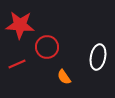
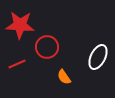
white ellipse: rotated 15 degrees clockwise
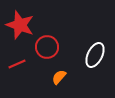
red star: rotated 16 degrees clockwise
white ellipse: moved 3 px left, 2 px up
orange semicircle: moved 5 px left; rotated 77 degrees clockwise
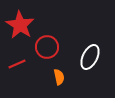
red star: rotated 12 degrees clockwise
white ellipse: moved 5 px left, 2 px down
orange semicircle: rotated 126 degrees clockwise
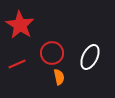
red circle: moved 5 px right, 6 px down
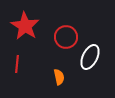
red star: moved 5 px right, 1 px down
red circle: moved 14 px right, 16 px up
red line: rotated 60 degrees counterclockwise
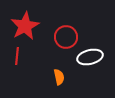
red star: rotated 12 degrees clockwise
white ellipse: rotated 50 degrees clockwise
red line: moved 8 px up
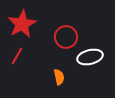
red star: moved 3 px left, 2 px up
red line: rotated 24 degrees clockwise
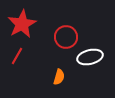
orange semicircle: rotated 28 degrees clockwise
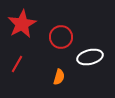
red circle: moved 5 px left
red line: moved 8 px down
